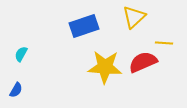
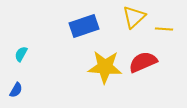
yellow line: moved 14 px up
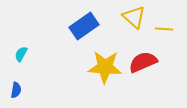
yellow triangle: rotated 35 degrees counterclockwise
blue rectangle: rotated 16 degrees counterclockwise
blue semicircle: rotated 21 degrees counterclockwise
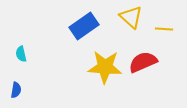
yellow triangle: moved 3 px left
cyan semicircle: rotated 42 degrees counterclockwise
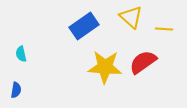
red semicircle: rotated 12 degrees counterclockwise
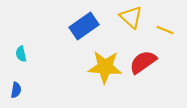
yellow line: moved 1 px right, 1 px down; rotated 18 degrees clockwise
